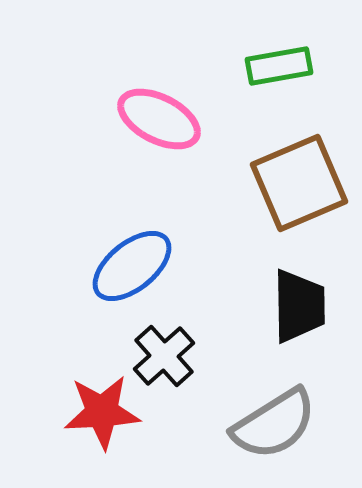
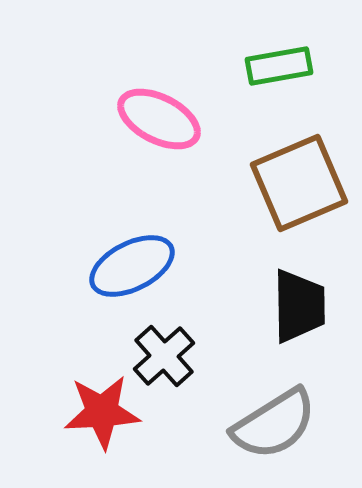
blue ellipse: rotated 12 degrees clockwise
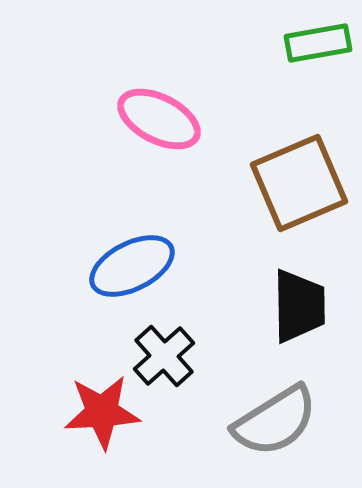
green rectangle: moved 39 px right, 23 px up
gray semicircle: moved 1 px right, 3 px up
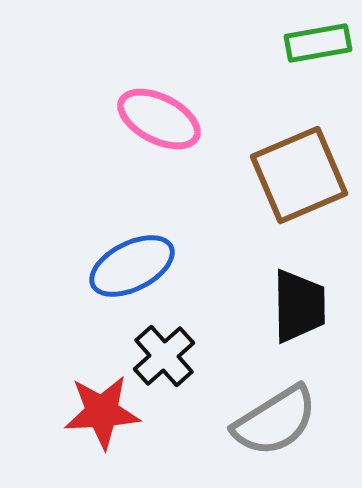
brown square: moved 8 px up
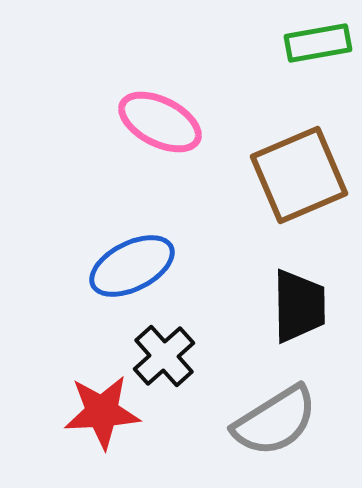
pink ellipse: moved 1 px right, 3 px down
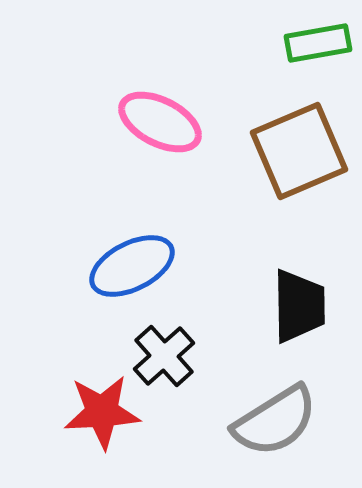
brown square: moved 24 px up
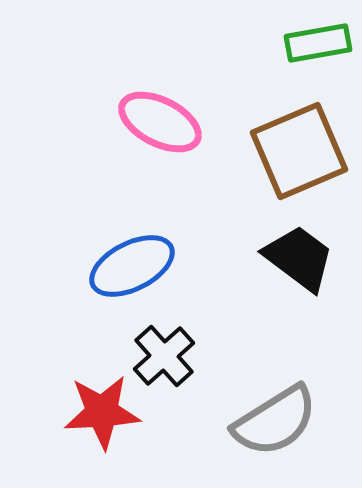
black trapezoid: moved 48 px up; rotated 52 degrees counterclockwise
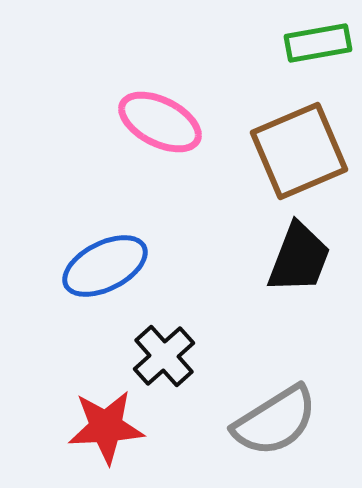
black trapezoid: rotated 74 degrees clockwise
blue ellipse: moved 27 px left
red star: moved 4 px right, 15 px down
